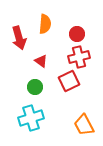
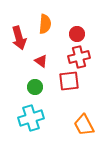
red square: rotated 20 degrees clockwise
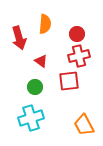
red cross: moved 1 px up
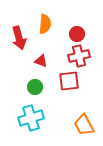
red triangle: rotated 16 degrees counterclockwise
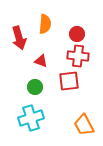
red cross: moved 1 px left; rotated 20 degrees clockwise
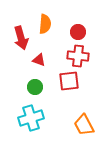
red circle: moved 1 px right, 2 px up
red arrow: moved 2 px right
red triangle: moved 2 px left, 1 px up
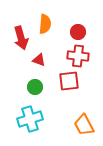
cyan cross: moved 1 px left, 1 px down
